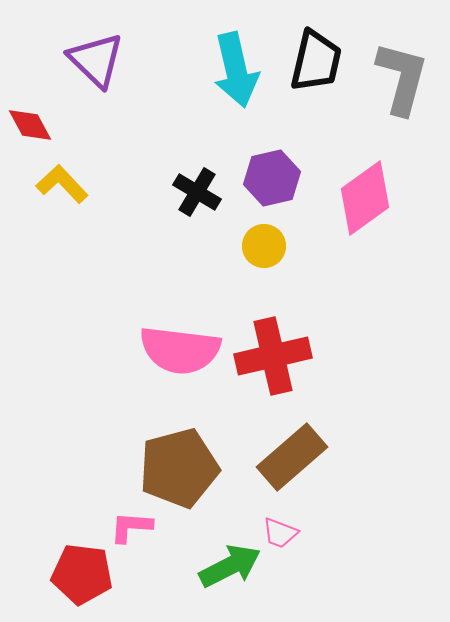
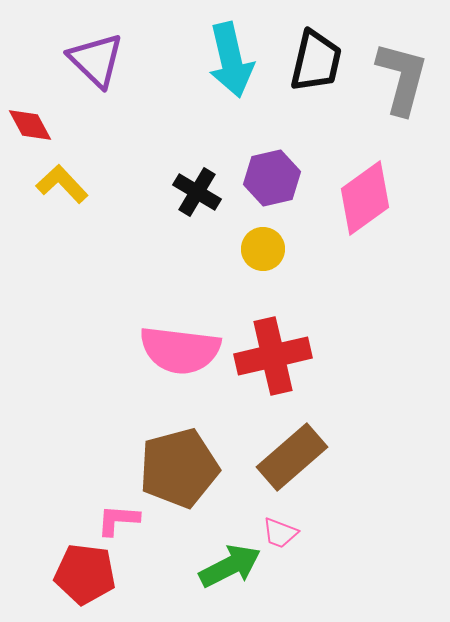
cyan arrow: moved 5 px left, 10 px up
yellow circle: moved 1 px left, 3 px down
pink L-shape: moved 13 px left, 7 px up
red pentagon: moved 3 px right
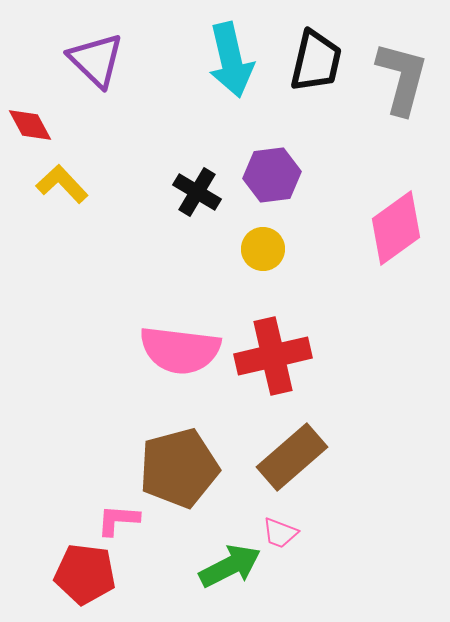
purple hexagon: moved 3 px up; rotated 6 degrees clockwise
pink diamond: moved 31 px right, 30 px down
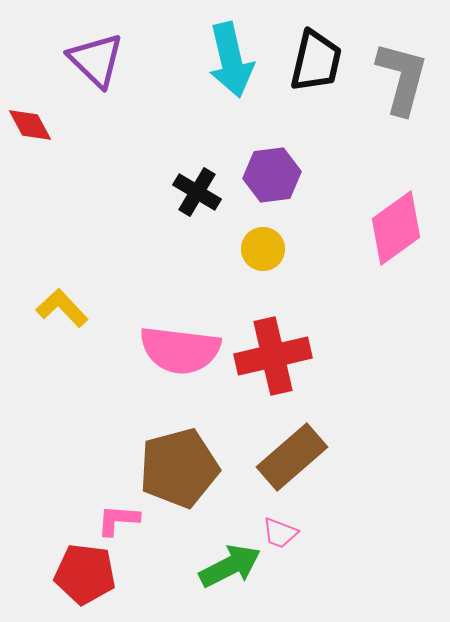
yellow L-shape: moved 124 px down
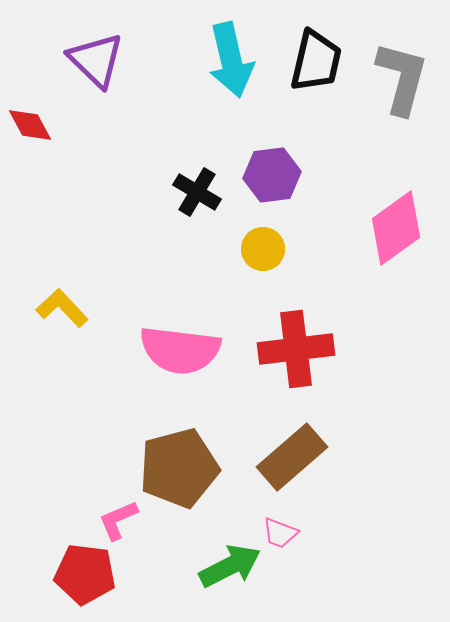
red cross: moved 23 px right, 7 px up; rotated 6 degrees clockwise
pink L-shape: rotated 27 degrees counterclockwise
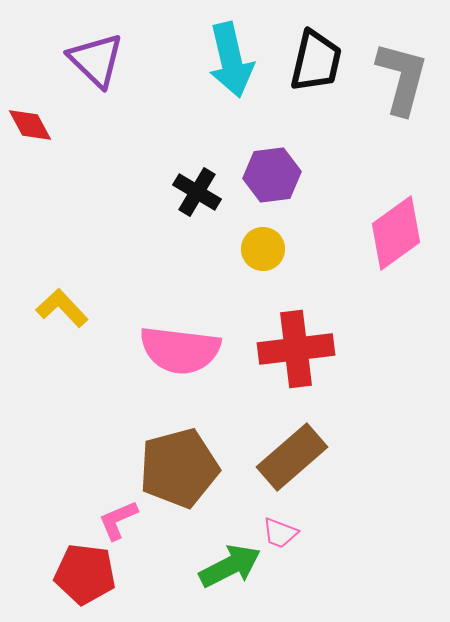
pink diamond: moved 5 px down
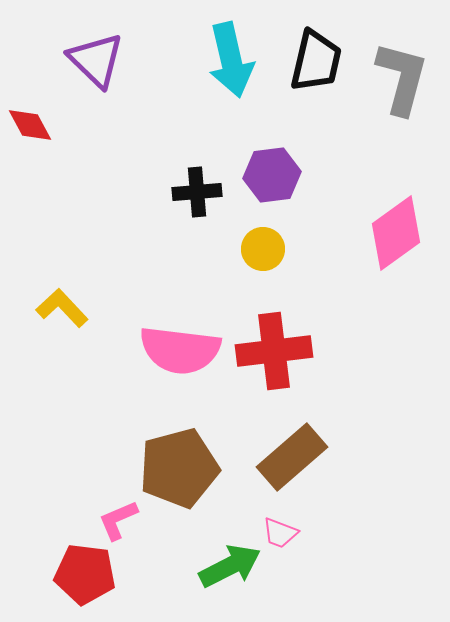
black cross: rotated 36 degrees counterclockwise
red cross: moved 22 px left, 2 px down
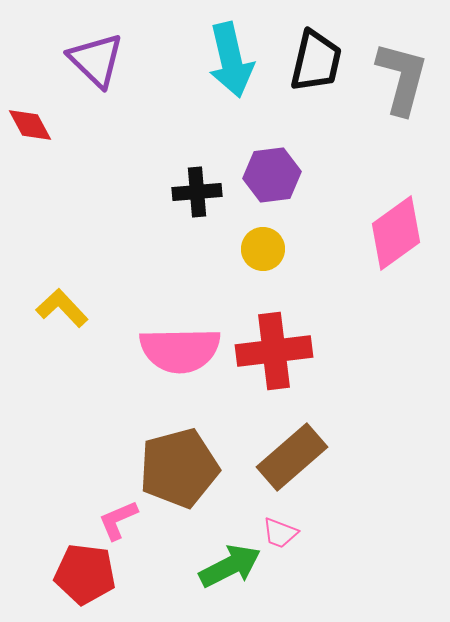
pink semicircle: rotated 8 degrees counterclockwise
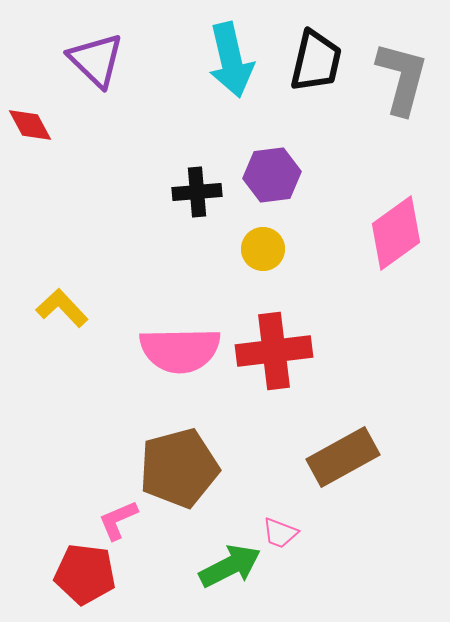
brown rectangle: moved 51 px right; rotated 12 degrees clockwise
